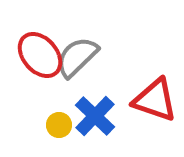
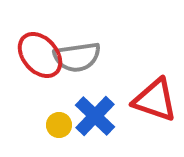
gray semicircle: rotated 144 degrees counterclockwise
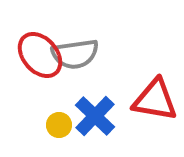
gray semicircle: moved 2 px left, 3 px up
red triangle: rotated 9 degrees counterclockwise
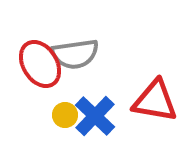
red ellipse: moved 9 px down; rotated 9 degrees clockwise
red triangle: moved 1 px down
yellow circle: moved 6 px right, 10 px up
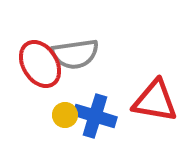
blue cross: rotated 27 degrees counterclockwise
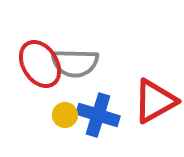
gray semicircle: moved 9 px down; rotated 9 degrees clockwise
red triangle: rotated 39 degrees counterclockwise
blue cross: moved 3 px right, 1 px up
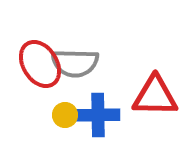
red triangle: moved 5 px up; rotated 30 degrees clockwise
blue cross: rotated 18 degrees counterclockwise
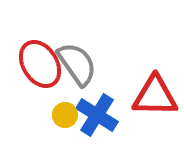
gray semicircle: moved 2 px right, 1 px down; rotated 126 degrees counterclockwise
blue cross: moved 1 px left; rotated 33 degrees clockwise
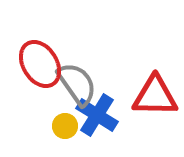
gray semicircle: moved 20 px down
yellow circle: moved 11 px down
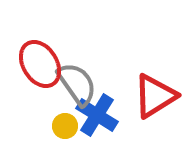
red triangle: rotated 33 degrees counterclockwise
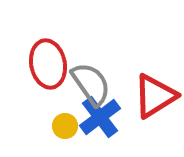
red ellipse: moved 8 px right; rotated 21 degrees clockwise
gray semicircle: moved 14 px right
blue cross: moved 3 px right, 2 px down; rotated 21 degrees clockwise
